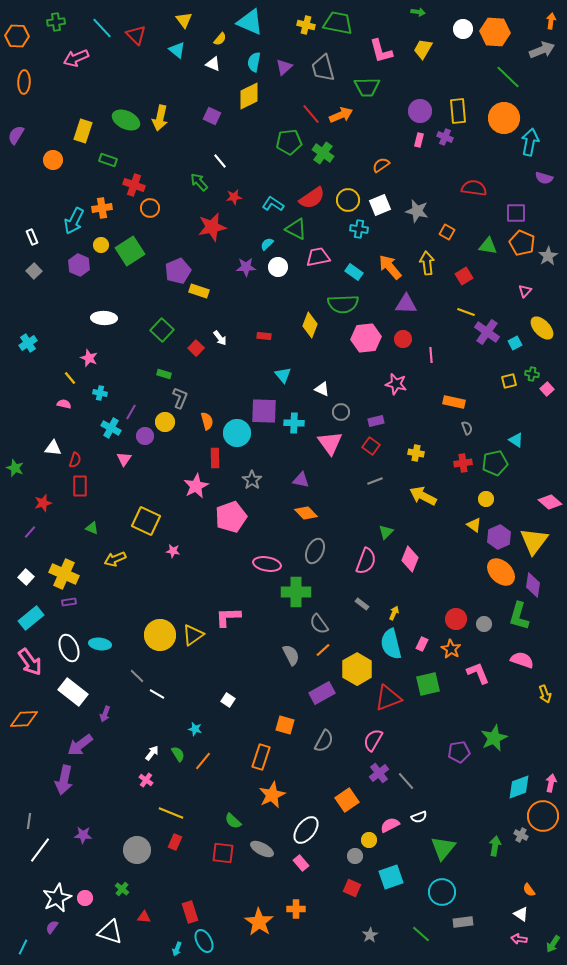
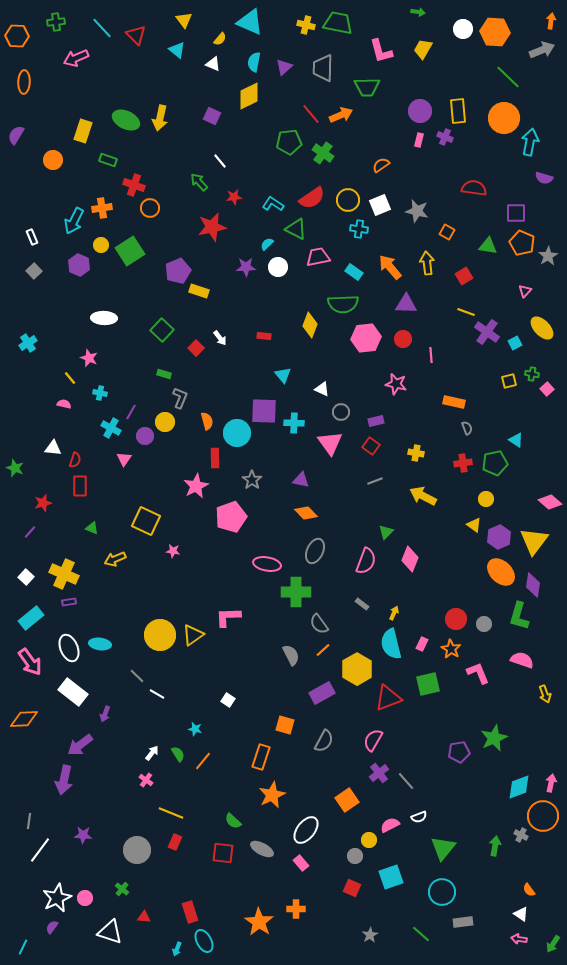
gray trapezoid at (323, 68): rotated 16 degrees clockwise
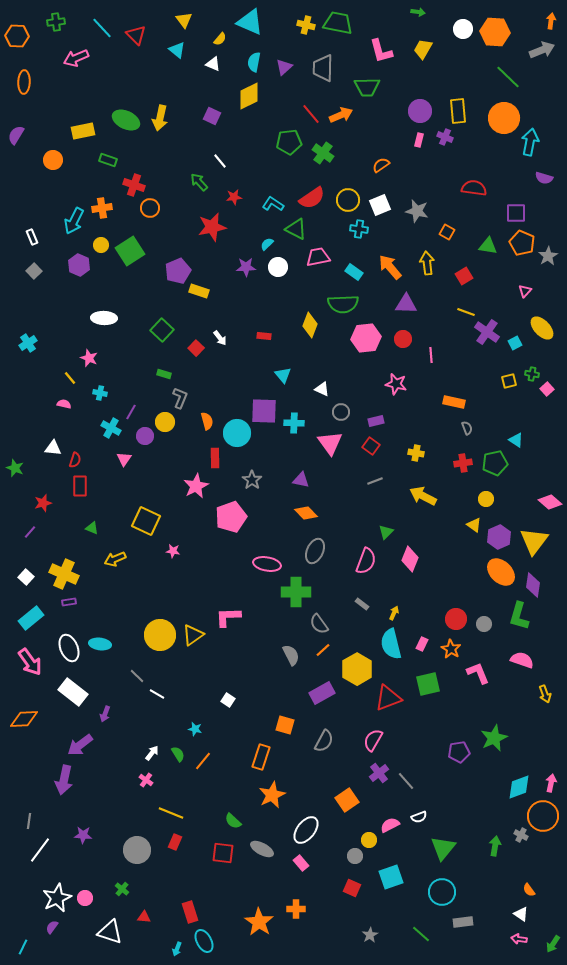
yellow rectangle at (83, 131): rotated 60 degrees clockwise
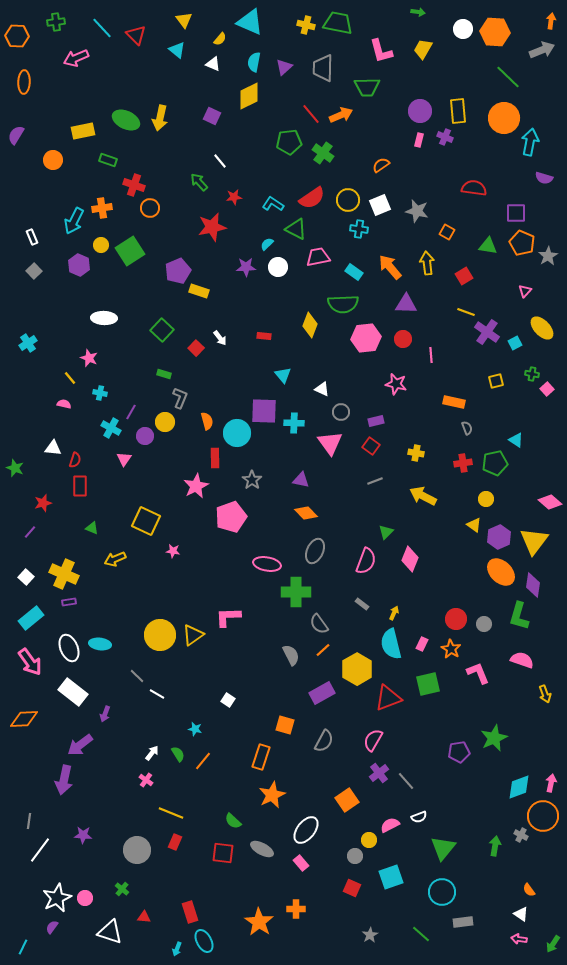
yellow square at (509, 381): moved 13 px left
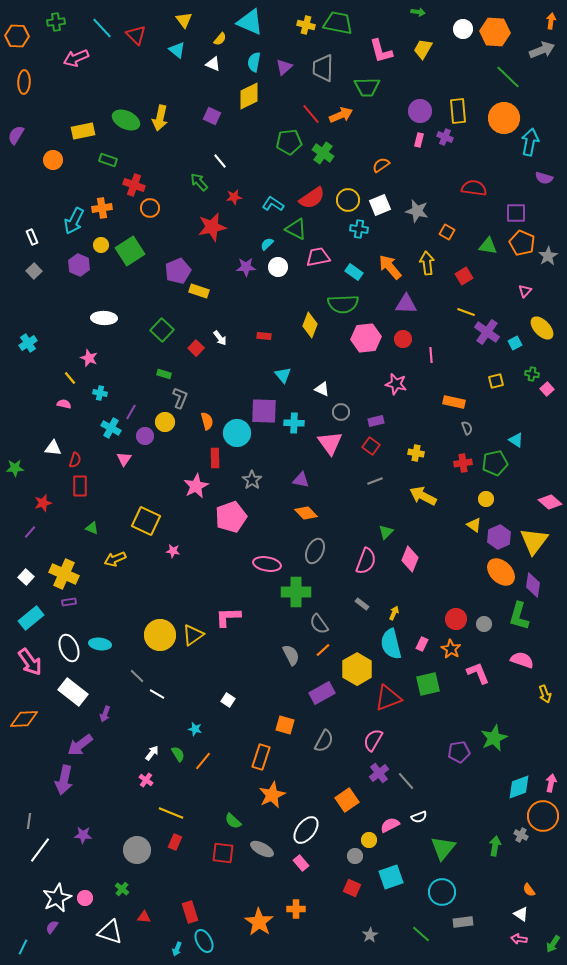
green star at (15, 468): rotated 24 degrees counterclockwise
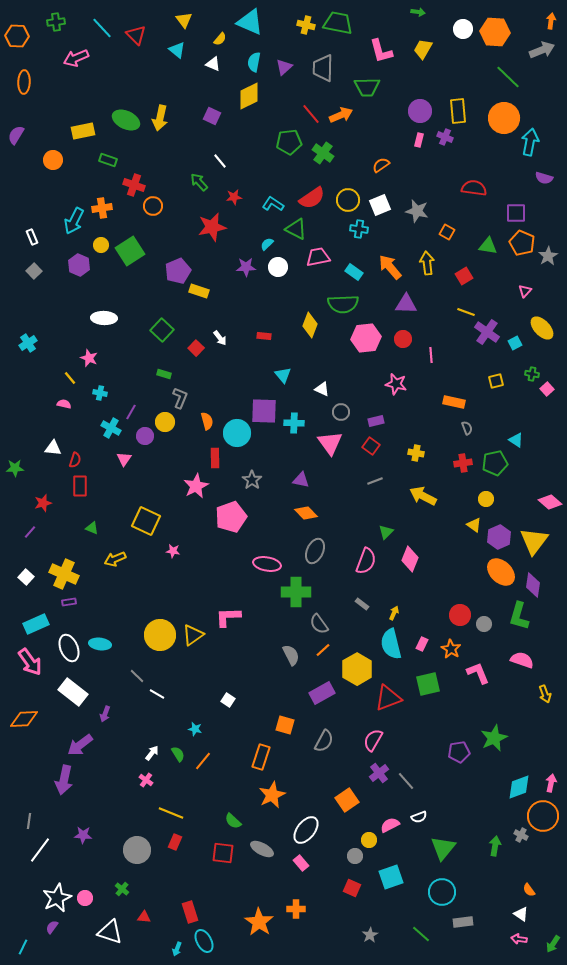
orange circle at (150, 208): moved 3 px right, 2 px up
cyan rectangle at (31, 618): moved 5 px right, 6 px down; rotated 15 degrees clockwise
red circle at (456, 619): moved 4 px right, 4 px up
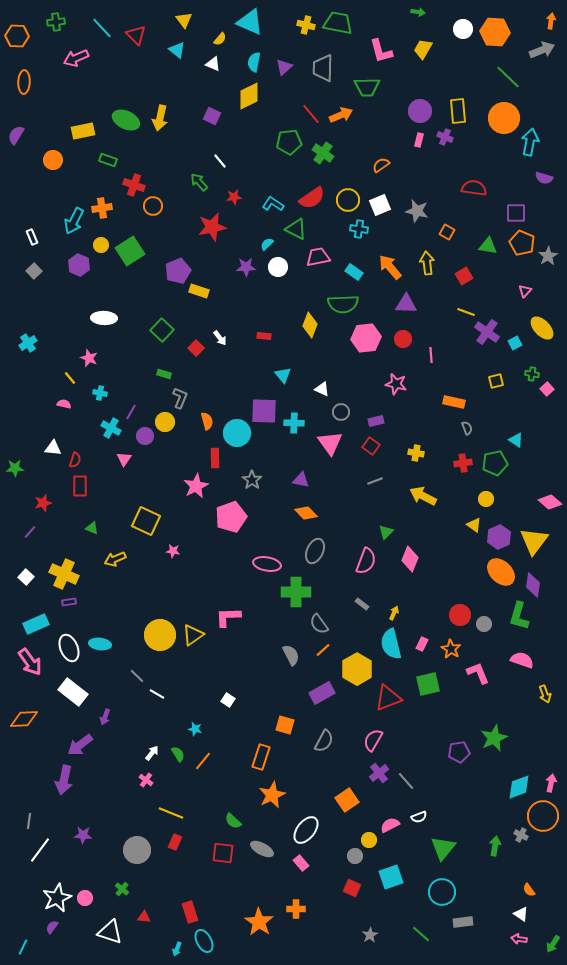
purple arrow at (105, 714): moved 3 px down
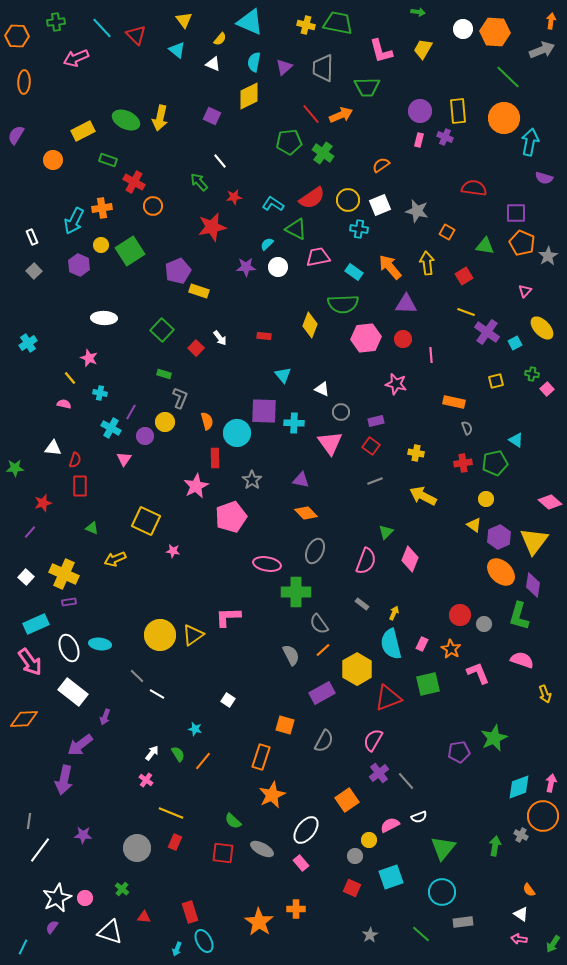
yellow rectangle at (83, 131): rotated 15 degrees counterclockwise
red cross at (134, 185): moved 3 px up; rotated 10 degrees clockwise
green triangle at (488, 246): moved 3 px left
gray circle at (137, 850): moved 2 px up
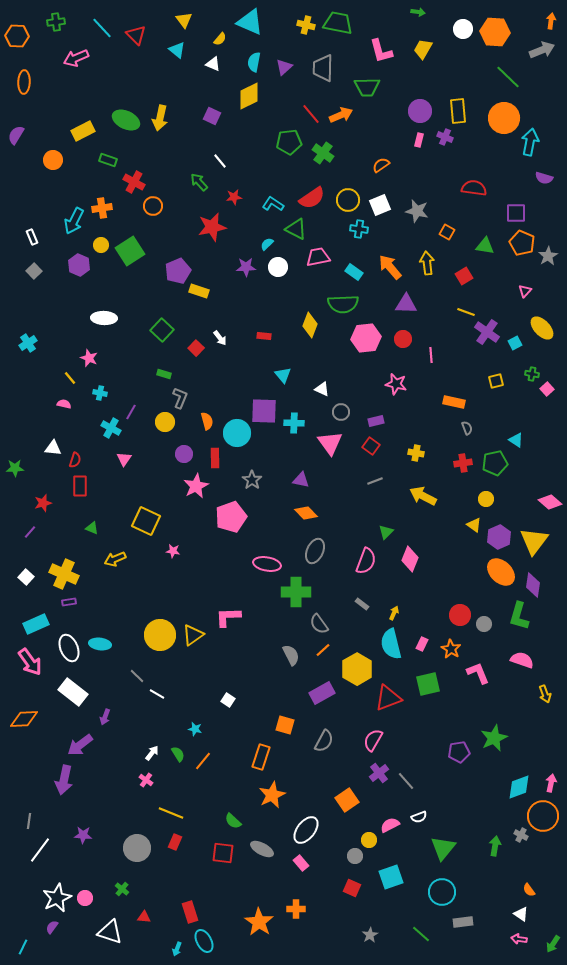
purple circle at (145, 436): moved 39 px right, 18 px down
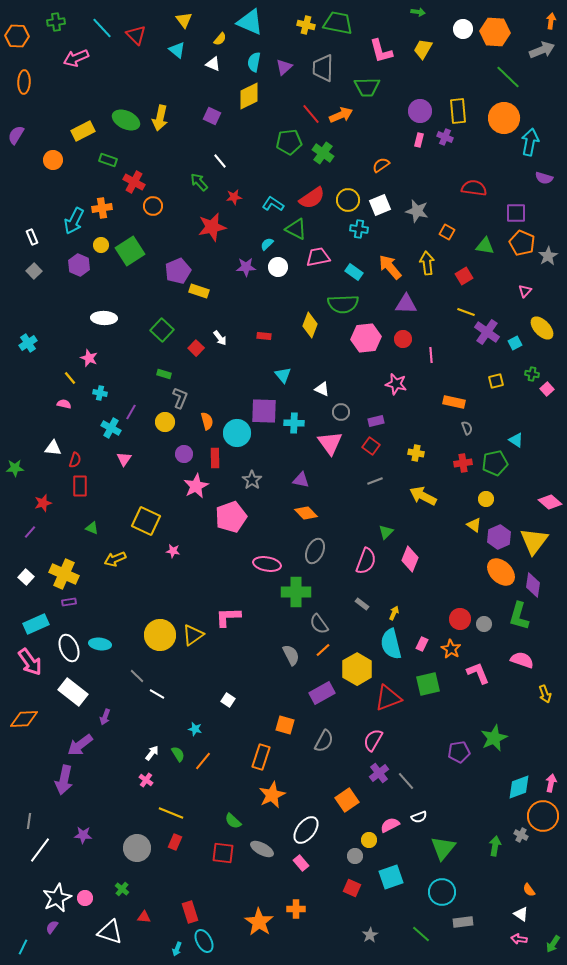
red circle at (460, 615): moved 4 px down
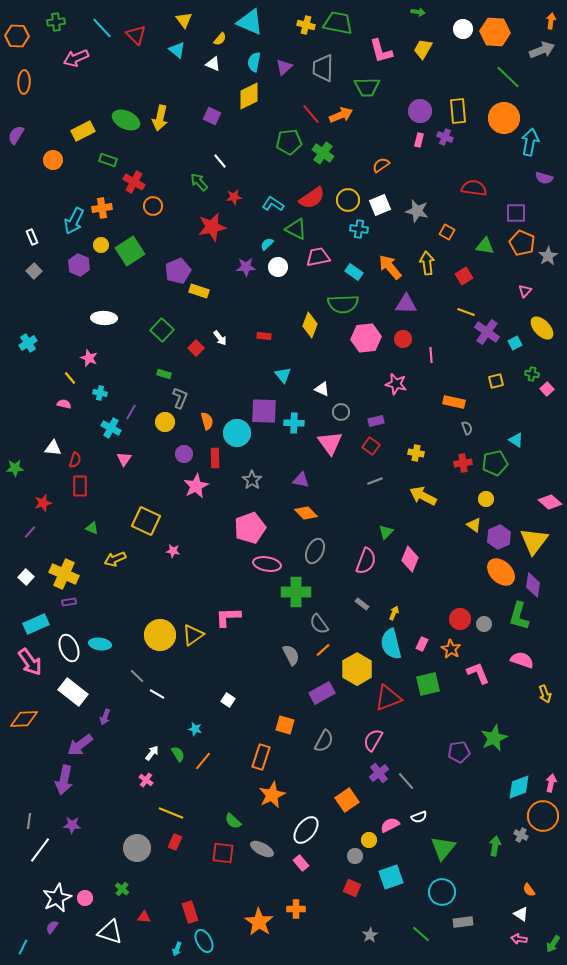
pink pentagon at (231, 517): moved 19 px right, 11 px down
purple star at (83, 835): moved 11 px left, 10 px up
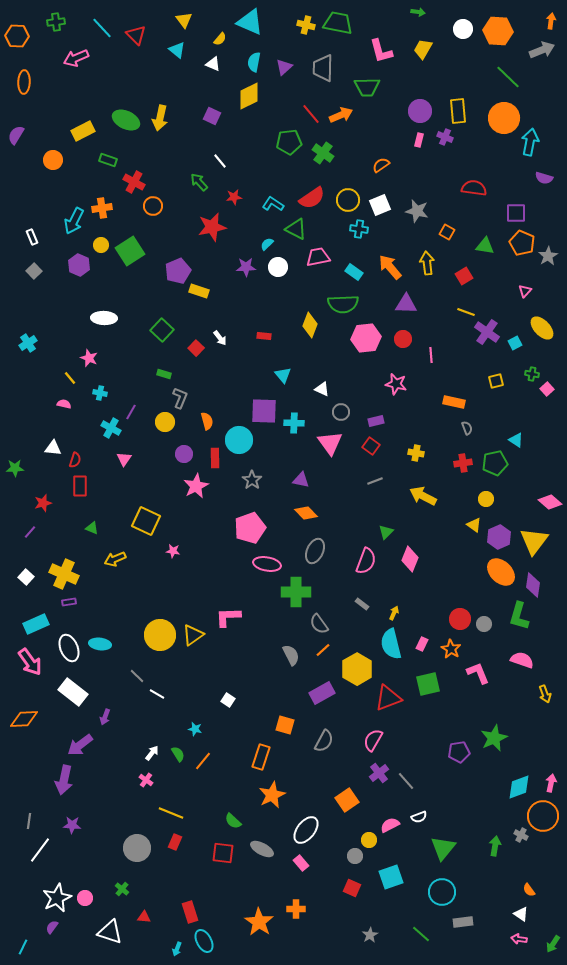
orange hexagon at (495, 32): moved 3 px right, 1 px up
cyan circle at (237, 433): moved 2 px right, 7 px down
